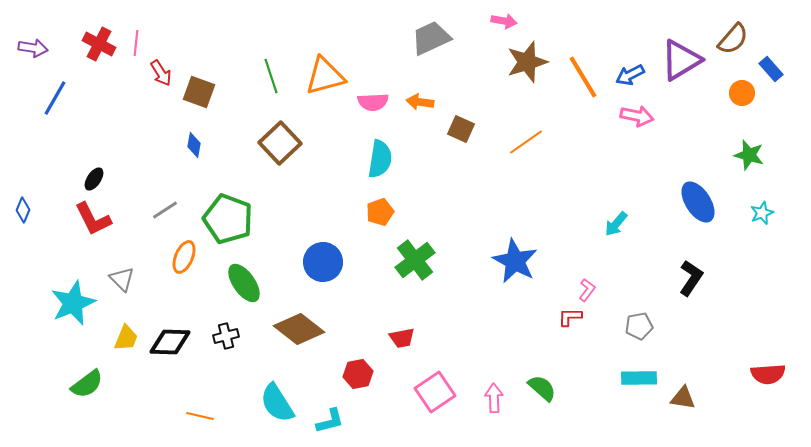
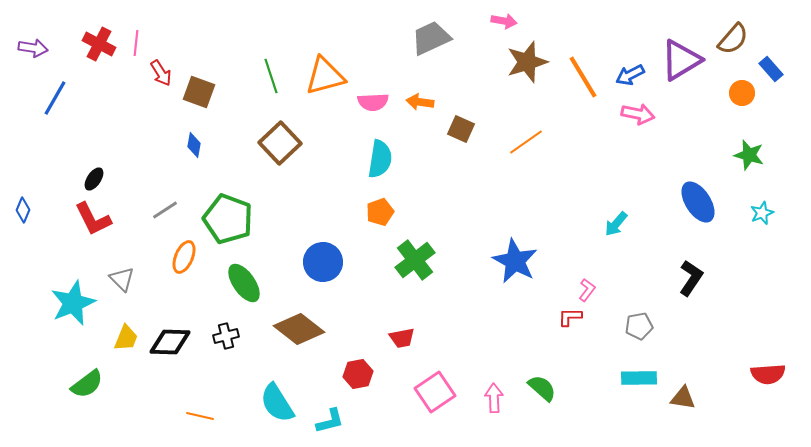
pink arrow at (637, 116): moved 1 px right, 2 px up
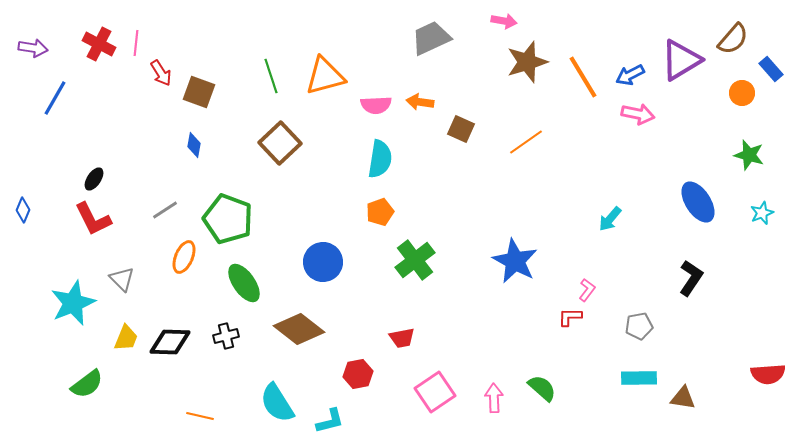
pink semicircle at (373, 102): moved 3 px right, 3 px down
cyan arrow at (616, 224): moved 6 px left, 5 px up
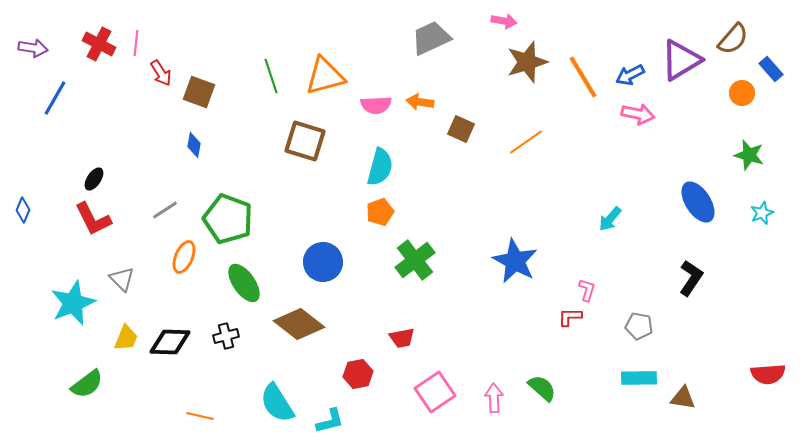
brown square at (280, 143): moved 25 px right, 2 px up; rotated 30 degrees counterclockwise
cyan semicircle at (380, 159): moved 8 px down; rotated 6 degrees clockwise
pink L-shape at (587, 290): rotated 20 degrees counterclockwise
gray pentagon at (639, 326): rotated 20 degrees clockwise
brown diamond at (299, 329): moved 5 px up
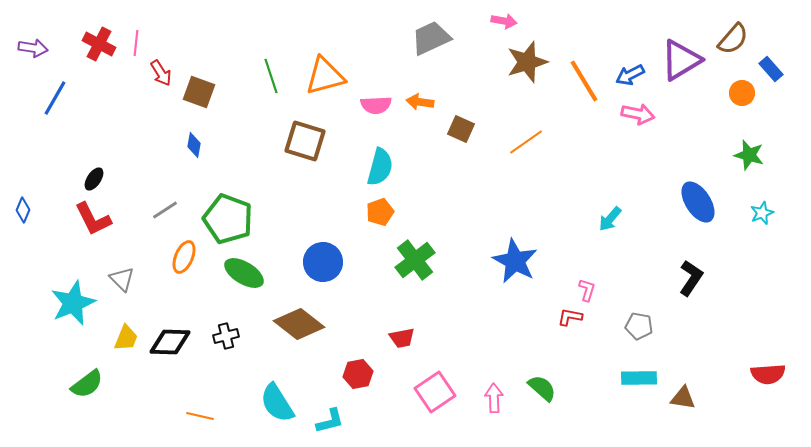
orange line at (583, 77): moved 1 px right, 4 px down
green ellipse at (244, 283): moved 10 px up; rotated 24 degrees counterclockwise
red L-shape at (570, 317): rotated 10 degrees clockwise
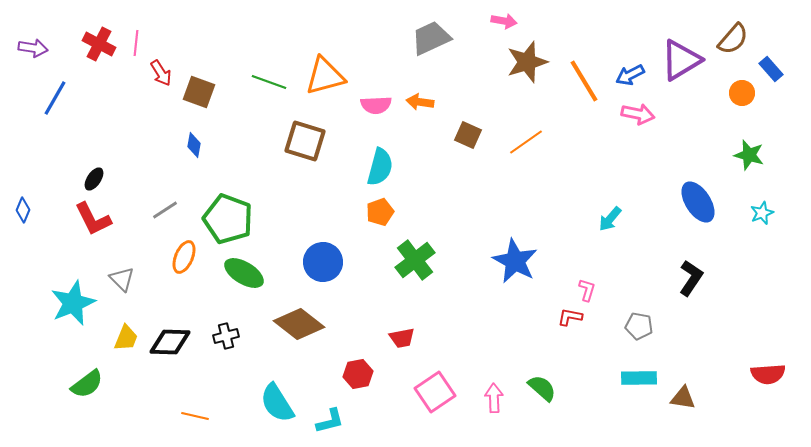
green line at (271, 76): moved 2 px left, 6 px down; rotated 52 degrees counterclockwise
brown square at (461, 129): moved 7 px right, 6 px down
orange line at (200, 416): moved 5 px left
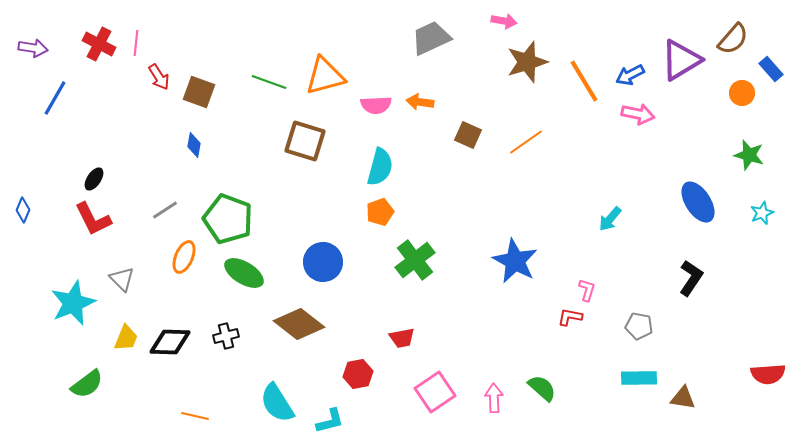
red arrow at (161, 73): moved 2 px left, 4 px down
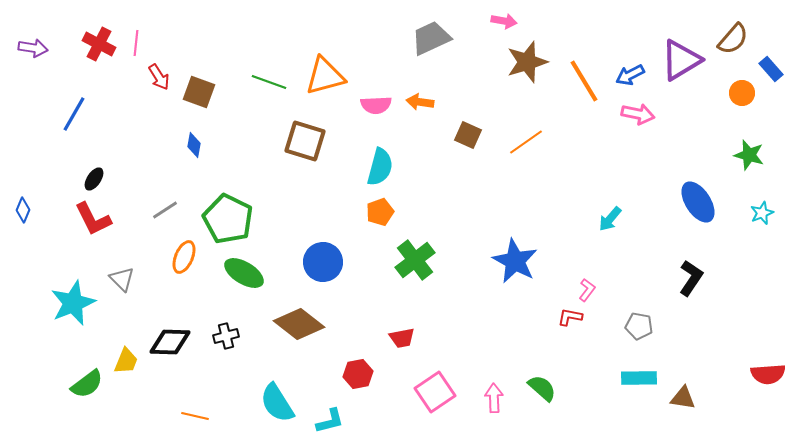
blue line at (55, 98): moved 19 px right, 16 px down
green pentagon at (228, 219): rotated 6 degrees clockwise
pink L-shape at (587, 290): rotated 20 degrees clockwise
yellow trapezoid at (126, 338): moved 23 px down
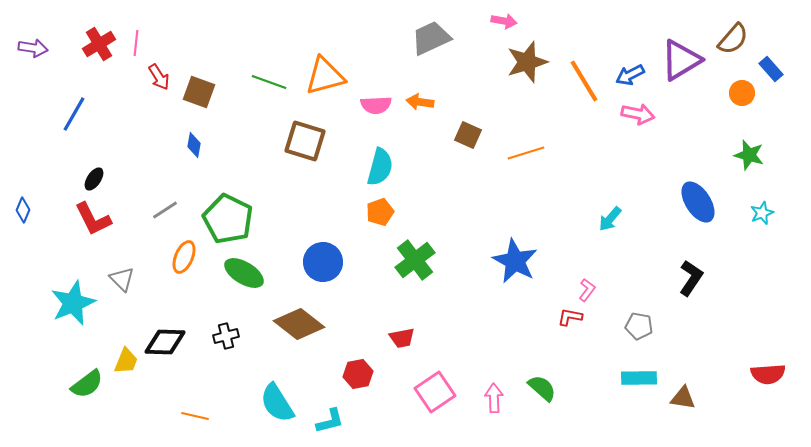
red cross at (99, 44): rotated 32 degrees clockwise
orange line at (526, 142): moved 11 px down; rotated 18 degrees clockwise
black diamond at (170, 342): moved 5 px left
